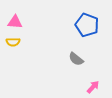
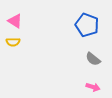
pink triangle: moved 1 px up; rotated 28 degrees clockwise
gray semicircle: moved 17 px right
pink arrow: rotated 64 degrees clockwise
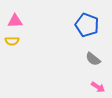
pink triangle: rotated 35 degrees counterclockwise
yellow semicircle: moved 1 px left, 1 px up
pink arrow: moved 5 px right; rotated 16 degrees clockwise
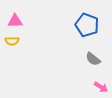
pink arrow: moved 3 px right
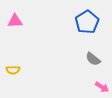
blue pentagon: moved 3 px up; rotated 20 degrees clockwise
yellow semicircle: moved 1 px right, 29 px down
pink arrow: moved 1 px right
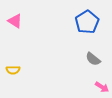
pink triangle: rotated 35 degrees clockwise
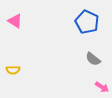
blue pentagon: rotated 15 degrees counterclockwise
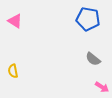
blue pentagon: moved 1 px right, 3 px up; rotated 15 degrees counterclockwise
yellow semicircle: moved 1 px down; rotated 80 degrees clockwise
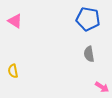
gray semicircle: moved 4 px left, 5 px up; rotated 42 degrees clockwise
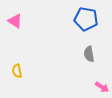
blue pentagon: moved 2 px left
yellow semicircle: moved 4 px right
